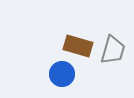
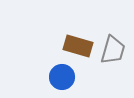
blue circle: moved 3 px down
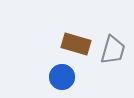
brown rectangle: moved 2 px left, 2 px up
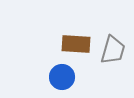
brown rectangle: rotated 12 degrees counterclockwise
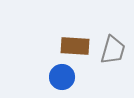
brown rectangle: moved 1 px left, 2 px down
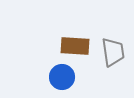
gray trapezoid: moved 2 px down; rotated 24 degrees counterclockwise
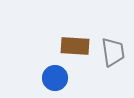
blue circle: moved 7 px left, 1 px down
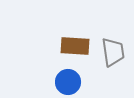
blue circle: moved 13 px right, 4 px down
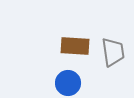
blue circle: moved 1 px down
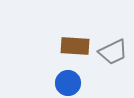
gray trapezoid: rotated 72 degrees clockwise
